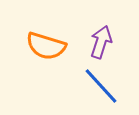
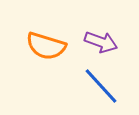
purple arrow: rotated 92 degrees clockwise
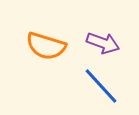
purple arrow: moved 2 px right, 1 px down
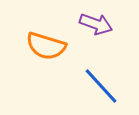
purple arrow: moved 7 px left, 19 px up
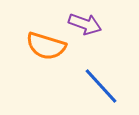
purple arrow: moved 11 px left
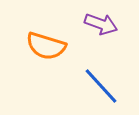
purple arrow: moved 16 px right
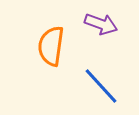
orange semicircle: moved 5 px right; rotated 81 degrees clockwise
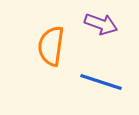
blue line: moved 4 px up; rotated 30 degrees counterclockwise
